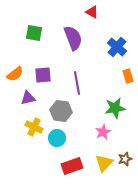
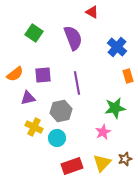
green square: rotated 24 degrees clockwise
gray hexagon: rotated 20 degrees counterclockwise
yellow triangle: moved 2 px left
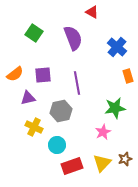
cyan circle: moved 7 px down
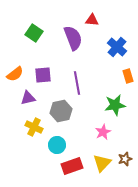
red triangle: moved 8 px down; rotated 24 degrees counterclockwise
green star: moved 3 px up
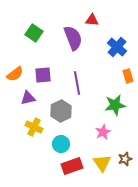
gray hexagon: rotated 15 degrees counterclockwise
cyan circle: moved 4 px right, 1 px up
yellow triangle: rotated 18 degrees counterclockwise
